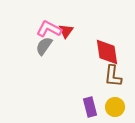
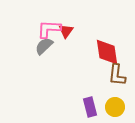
pink L-shape: rotated 25 degrees counterclockwise
gray semicircle: rotated 12 degrees clockwise
brown L-shape: moved 4 px right, 1 px up
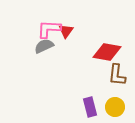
gray semicircle: rotated 18 degrees clockwise
red diamond: rotated 72 degrees counterclockwise
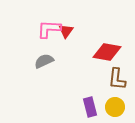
gray semicircle: moved 15 px down
brown L-shape: moved 4 px down
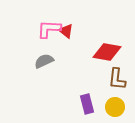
red triangle: rotated 28 degrees counterclockwise
purple rectangle: moved 3 px left, 3 px up
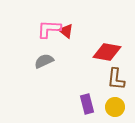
brown L-shape: moved 1 px left
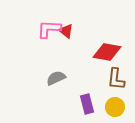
gray semicircle: moved 12 px right, 17 px down
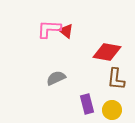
yellow circle: moved 3 px left, 3 px down
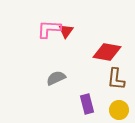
red triangle: rotated 28 degrees clockwise
yellow circle: moved 7 px right
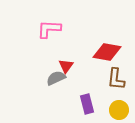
red triangle: moved 35 px down
